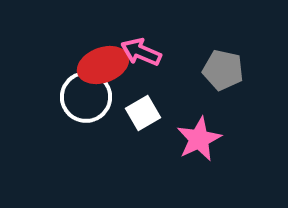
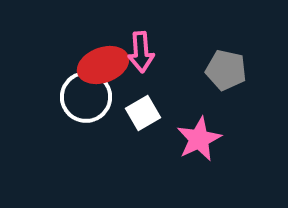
pink arrow: rotated 117 degrees counterclockwise
gray pentagon: moved 3 px right
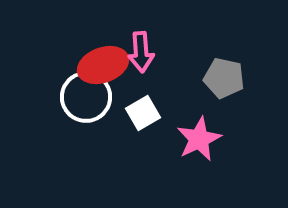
gray pentagon: moved 2 px left, 8 px down
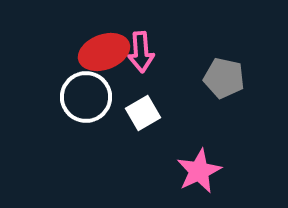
red ellipse: moved 1 px right, 13 px up
pink star: moved 32 px down
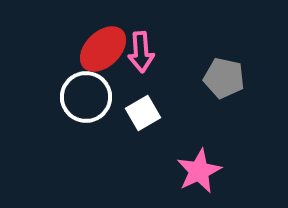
red ellipse: moved 1 px left, 3 px up; rotated 24 degrees counterclockwise
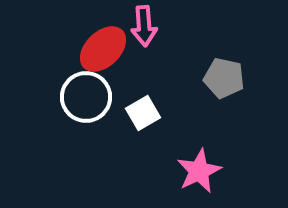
pink arrow: moved 3 px right, 26 px up
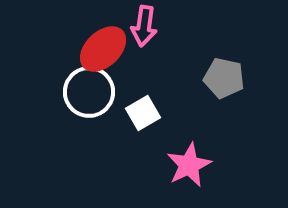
pink arrow: rotated 12 degrees clockwise
white circle: moved 3 px right, 5 px up
pink star: moved 10 px left, 6 px up
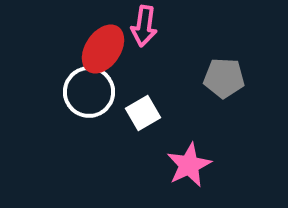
red ellipse: rotated 12 degrees counterclockwise
gray pentagon: rotated 9 degrees counterclockwise
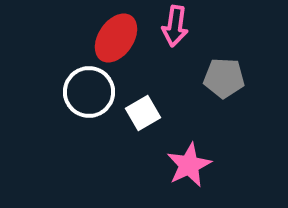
pink arrow: moved 31 px right
red ellipse: moved 13 px right, 11 px up
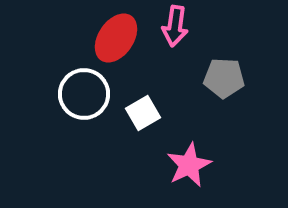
white circle: moved 5 px left, 2 px down
